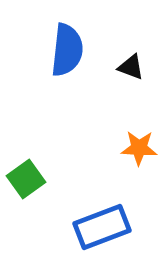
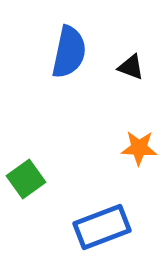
blue semicircle: moved 2 px right, 2 px down; rotated 6 degrees clockwise
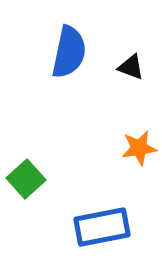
orange star: rotated 12 degrees counterclockwise
green square: rotated 6 degrees counterclockwise
blue rectangle: rotated 10 degrees clockwise
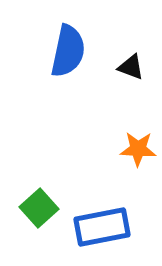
blue semicircle: moved 1 px left, 1 px up
orange star: moved 1 px left, 1 px down; rotated 12 degrees clockwise
green square: moved 13 px right, 29 px down
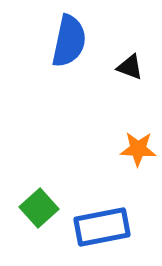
blue semicircle: moved 1 px right, 10 px up
black triangle: moved 1 px left
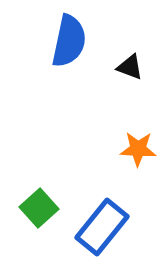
blue rectangle: rotated 40 degrees counterclockwise
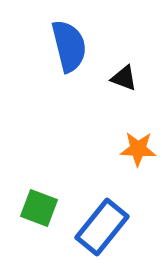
blue semicircle: moved 5 px down; rotated 26 degrees counterclockwise
black triangle: moved 6 px left, 11 px down
green square: rotated 27 degrees counterclockwise
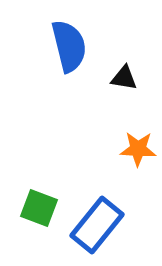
black triangle: rotated 12 degrees counterclockwise
blue rectangle: moved 5 px left, 2 px up
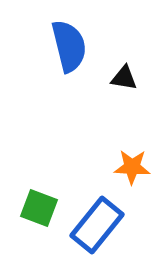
orange star: moved 6 px left, 18 px down
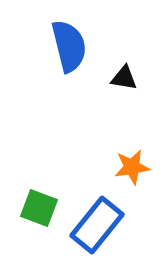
orange star: rotated 12 degrees counterclockwise
